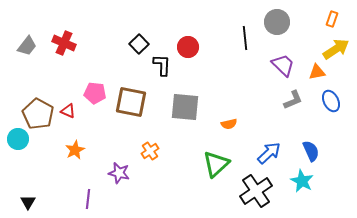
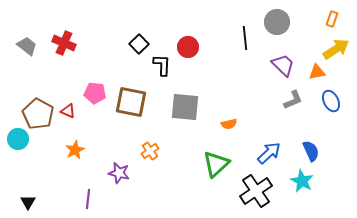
gray trapezoid: rotated 90 degrees counterclockwise
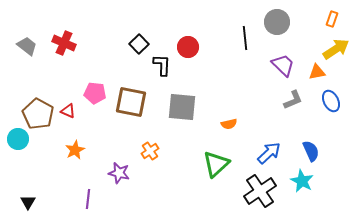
gray square: moved 3 px left
black cross: moved 4 px right
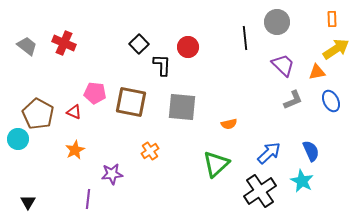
orange rectangle: rotated 21 degrees counterclockwise
red triangle: moved 6 px right, 1 px down
purple star: moved 7 px left, 1 px down; rotated 20 degrees counterclockwise
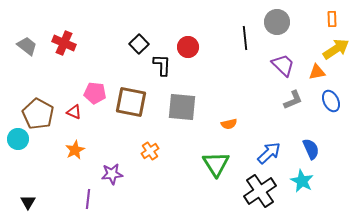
blue semicircle: moved 2 px up
green triangle: rotated 20 degrees counterclockwise
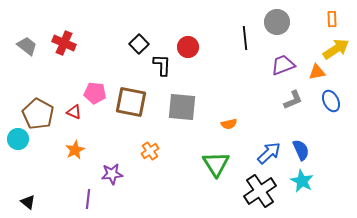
purple trapezoid: rotated 65 degrees counterclockwise
blue semicircle: moved 10 px left, 1 px down
black triangle: rotated 21 degrees counterclockwise
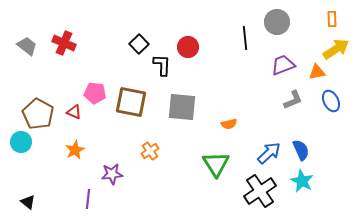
cyan circle: moved 3 px right, 3 px down
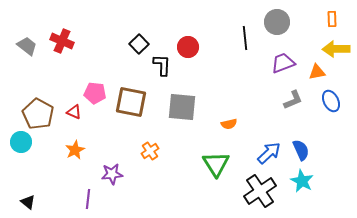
red cross: moved 2 px left, 2 px up
yellow arrow: rotated 148 degrees counterclockwise
purple trapezoid: moved 2 px up
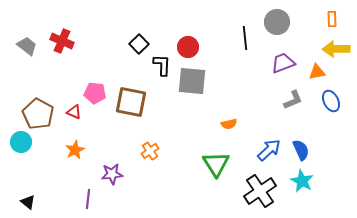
gray square: moved 10 px right, 26 px up
blue arrow: moved 3 px up
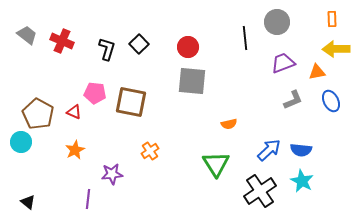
gray trapezoid: moved 11 px up
black L-shape: moved 55 px left, 16 px up; rotated 15 degrees clockwise
blue semicircle: rotated 120 degrees clockwise
